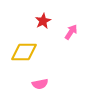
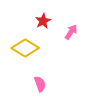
yellow diamond: moved 1 px right, 4 px up; rotated 32 degrees clockwise
pink semicircle: rotated 98 degrees counterclockwise
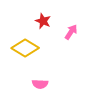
red star: rotated 21 degrees counterclockwise
pink semicircle: rotated 112 degrees clockwise
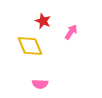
yellow diamond: moved 5 px right, 2 px up; rotated 36 degrees clockwise
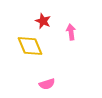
pink arrow: rotated 42 degrees counterclockwise
pink semicircle: moved 7 px right; rotated 21 degrees counterclockwise
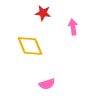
red star: moved 8 px up; rotated 14 degrees counterclockwise
pink arrow: moved 2 px right, 5 px up
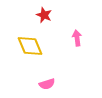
red star: moved 1 px right, 2 px down; rotated 14 degrees clockwise
pink arrow: moved 4 px right, 11 px down
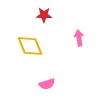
red star: rotated 21 degrees counterclockwise
pink arrow: moved 2 px right
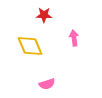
pink arrow: moved 5 px left
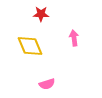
red star: moved 3 px left, 1 px up
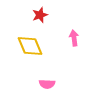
red star: moved 1 px left, 1 px down; rotated 21 degrees counterclockwise
pink semicircle: rotated 21 degrees clockwise
